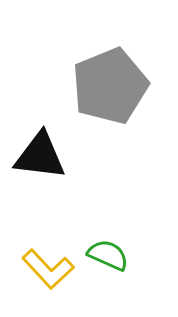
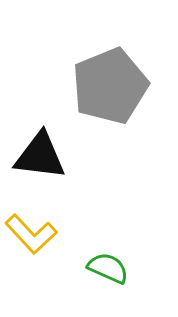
green semicircle: moved 13 px down
yellow L-shape: moved 17 px left, 35 px up
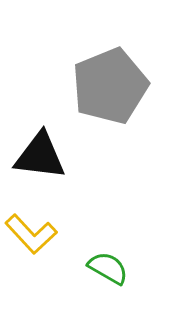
green semicircle: rotated 6 degrees clockwise
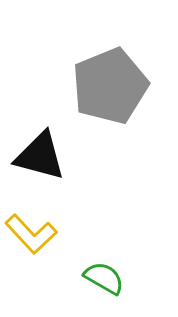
black triangle: rotated 8 degrees clockwise
green semicircle: moved 4 px left, 10 px down
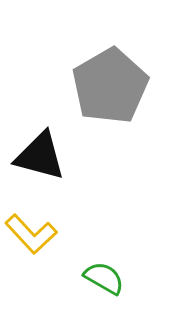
gray pentagon: rotated 8 degrees counterclockwise
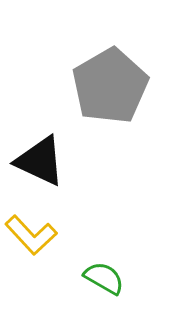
black triangle: moved 5 px down; rotated 10 degrees clockwise
yellow L-shape: moved 1 px down
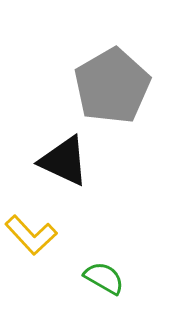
gray pentagon: moved 2 px right
black triangle: moved 24 px right
